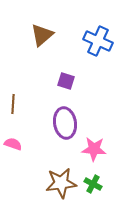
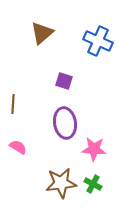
brown triangle: moved 2 px up
purple square: moved 2 px left
pink semicircle: moved 5 px right, 3 px down; rotated 12 degrees clockwise
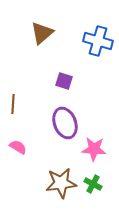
blue cross: rotated 8 degrees counterclockwise
purple ellipse: rotated 12 degrees counterclockwise
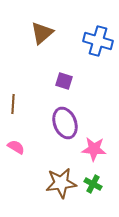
pink semicircle: moved 2 px left
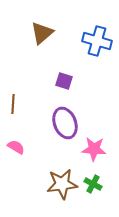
blue cross: moved 1 px left
brown star: moved 1 px right, 1 px down
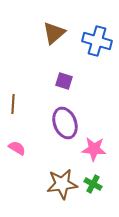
brown triangle: moved 12 px right
pink semicircle: moved 1 px right, 1 px down
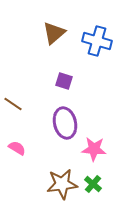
brown line: rotated 60 degrees counterclockwise
purple ellipse: rotated 8 degrees clockwise
green cross: rotated 12 degrees clockwise
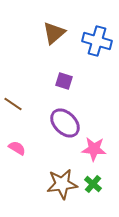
purple ellipse: rotated 32 degrees counterclockwise
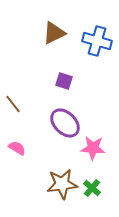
brown triangle: rotated 15 degrees clockwise
brown line: rotated 18 degrees clockwise
pink star: moved 1 px left, 1 px up
green cross: moved 1 px left, 4 px down
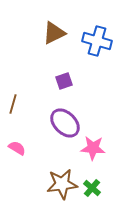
purple square: rotated 36 degrees counterclockwise
brown line: rotated 54 degrees clockwise
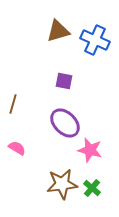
brown triangle: moved 4 px right, 2 px up; rotated 10 degrees clockwise
blue cross: moved 2 px left, 1 px up; rotated 8 degrees clockwise
purple square: rotated 30 degrees clockwise
pink star: moved 3 px left, 2 px down; rotated 10 degrees clockwise
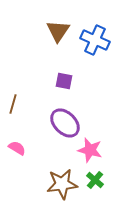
brown triangle: rotated 40 degrees counterclockwise
green cross: moved 3 px right, 8 px up
